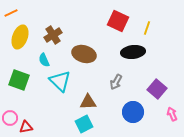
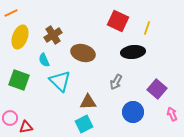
brown ellipse: moved 1 px left, 1 px up
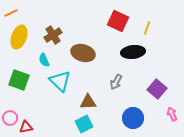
yellow ellipse: moved 1 px left
blue circle: moved 6 px down
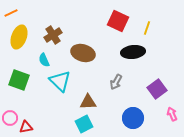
purple square: rotated 12 degrees clockwise
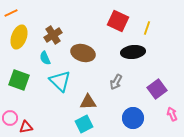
cyan semicircle: moved 1 px right, 2 px up
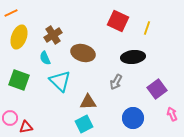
black ellipse: moved 5 px down
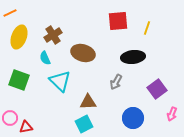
orange line: moved 1 px left
red square: rotated 30 degrees counterclockwise
pink arrow: rotated 136 degrees counterclockwise
